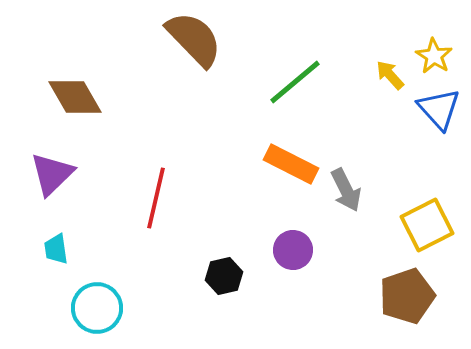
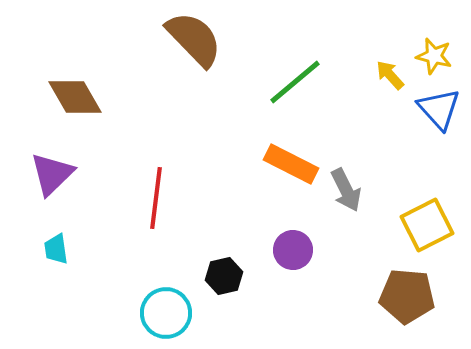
yellow star: rotated 18 degrees counterclockwise
red line: rotated 6 degrees counterclockwise
brown pentagon: rotated 24 degrees clockwise
cyan circle: moved 69 px right, 5 px down
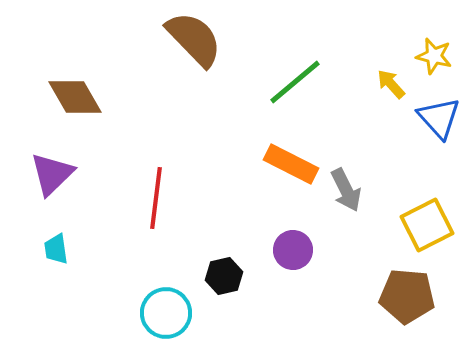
yellow arrow: moved 1 px right, 9 px down
blue triangle: moved 9 px down
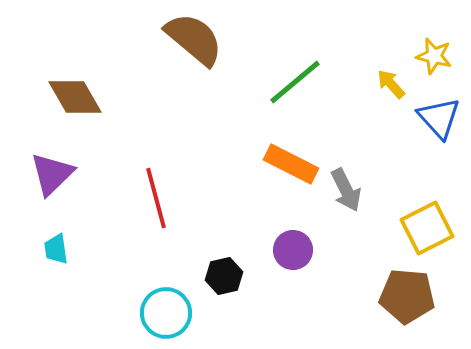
brown semicircle: rotated 6 degrees counterclockwise
red line: rotated 22 degrees counterclockwise
yellow square: moved 3 px down
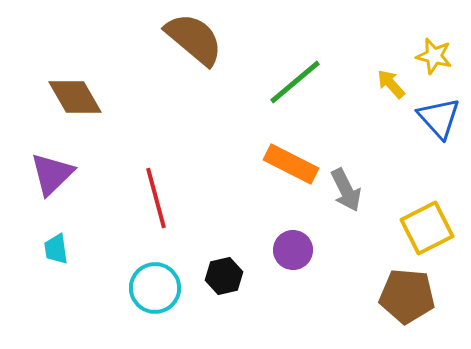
cyan circle: moved 11 px left, 25 px up
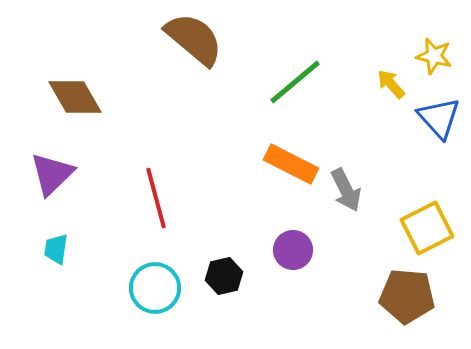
cyan trapezoid: rotated 16 degrees clockwise
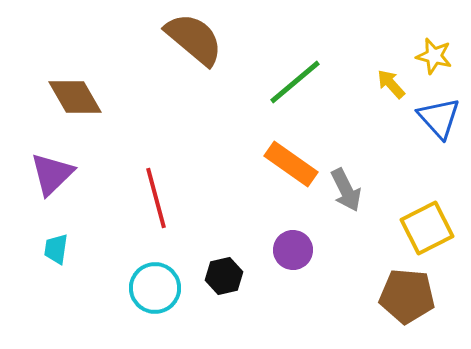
orange rectangle: rotated 8 degrees clockwise
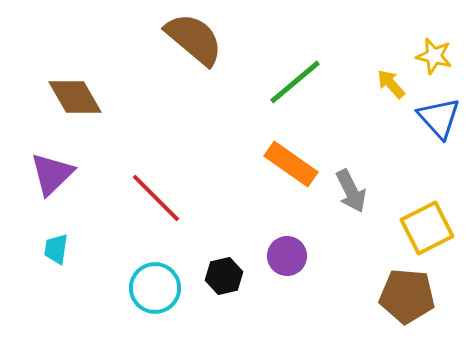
gray arrow: moved 5 px right, 1 px down
red line: rotated 30 degrees counterclockwise
purple circle: moved 6 px left, 6 px down
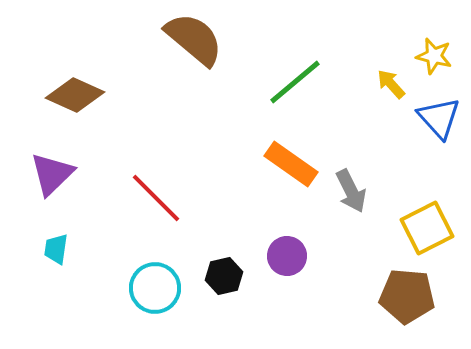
brown diamond: moved 2 px up; rotated 36 degrees counterclockwise
